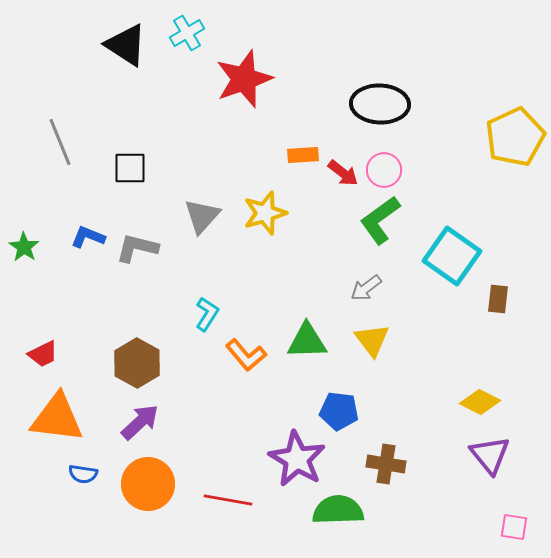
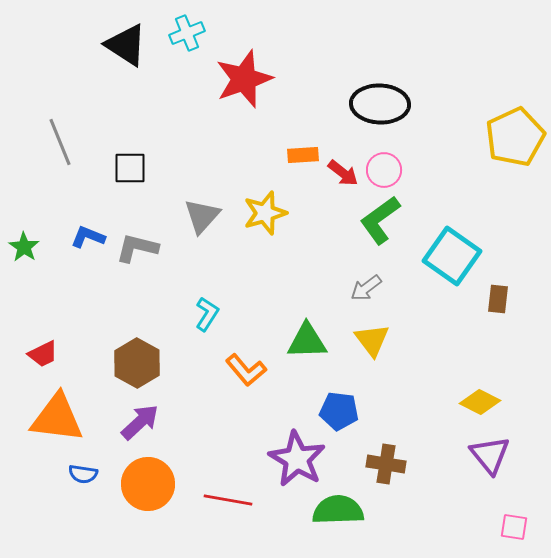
cyan cross: rotated 8 degrees clockwise
orange L-shape: moved 15 px down
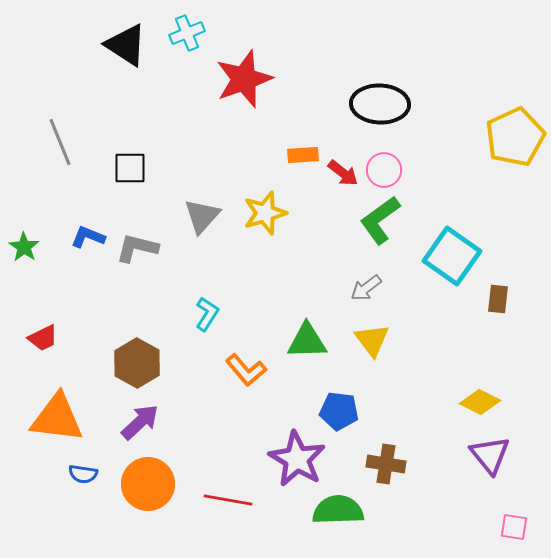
red trapezoid: moved 16 px up
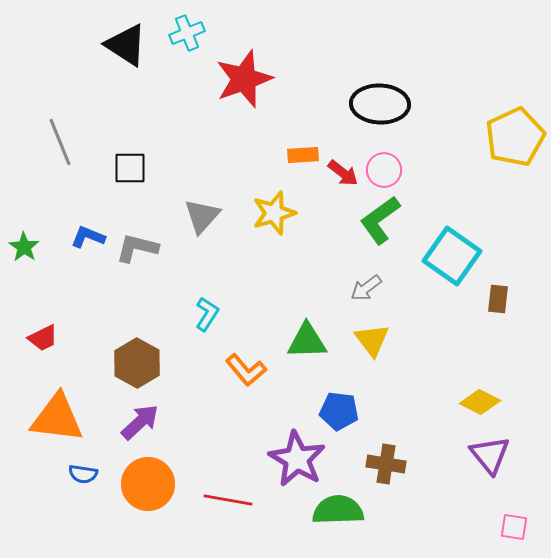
yellow star: moved 9 px right
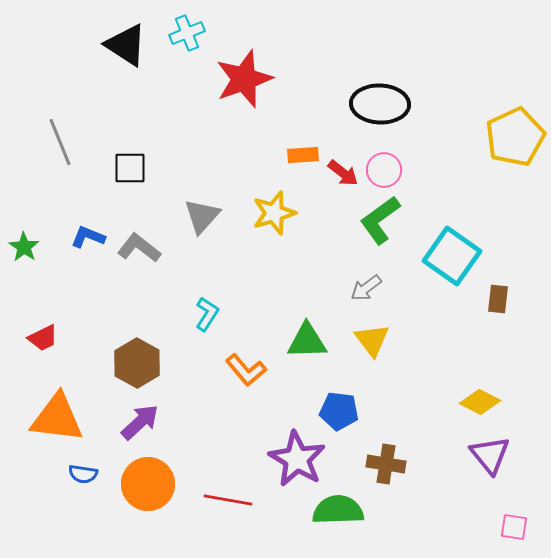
gray L-shape: moved 2 px right; rotated 24 degrees clockwise
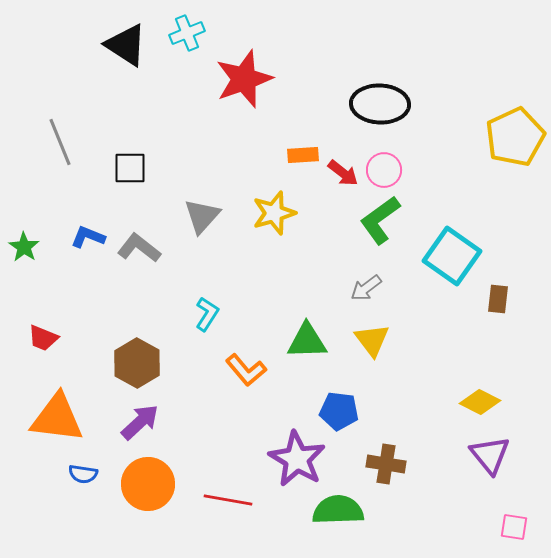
red trapezoid: rotated 48 degrees clockwise
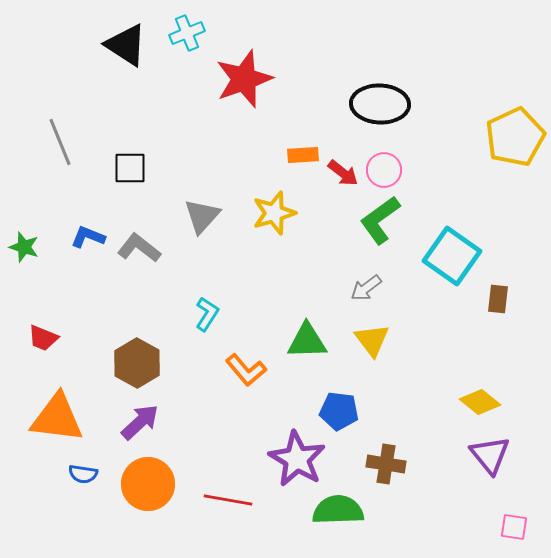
green star: rotated 16 degrees counterclockwise
yellow diamond: rotated 12 degrees clockwise
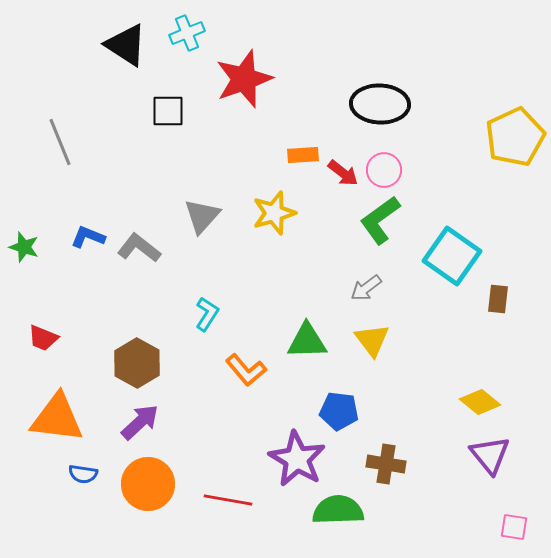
black square: moved 38 px right, 57 px up
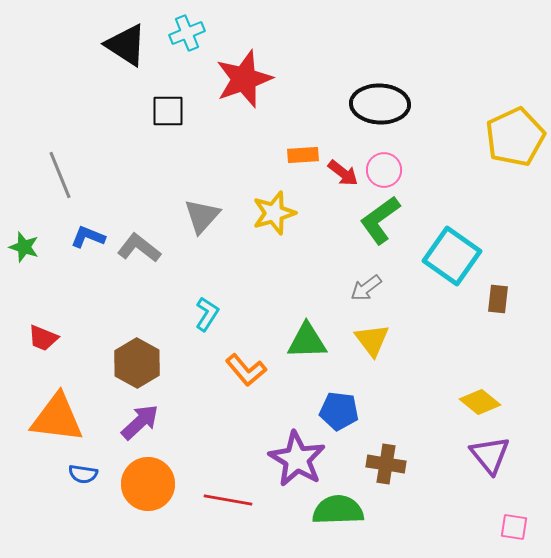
gray line: moved 33 px down
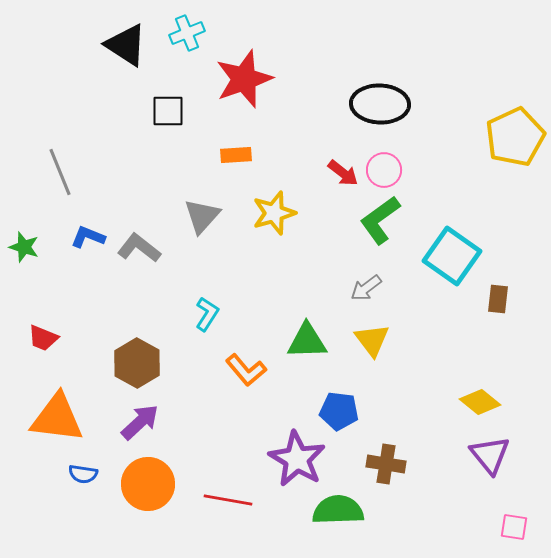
orange rectangle: moved 67 px left
gray line: moved 3 px up
